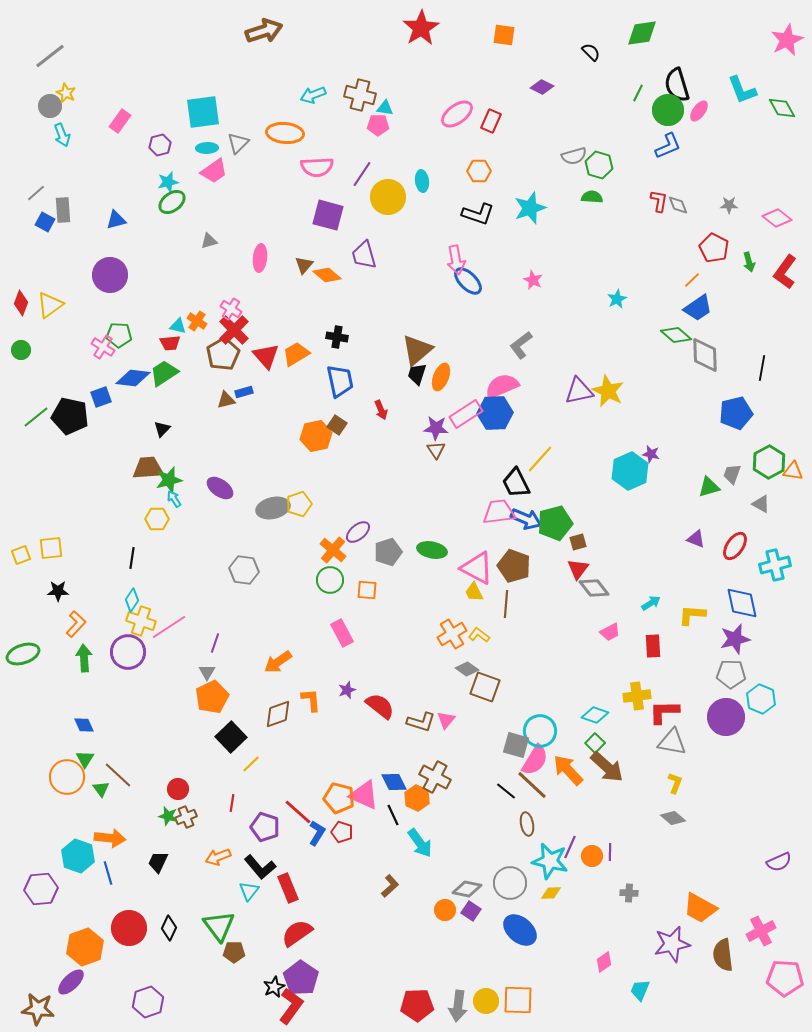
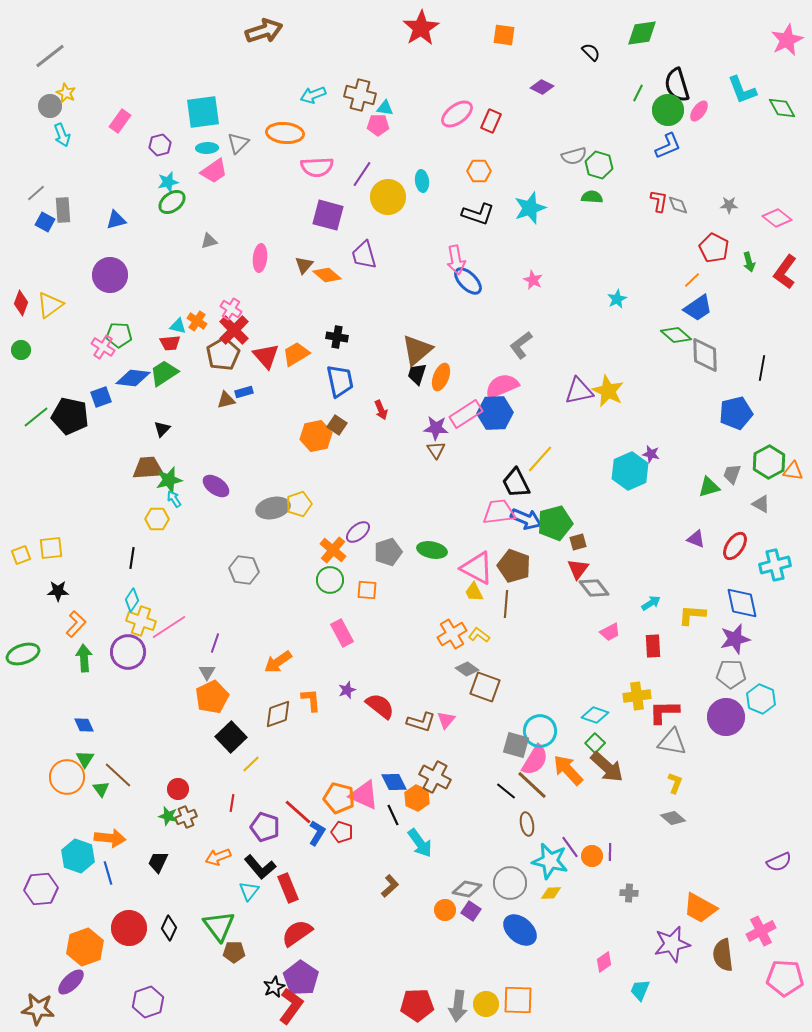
purple ellipse at (220, 488): moved 4 px left, 2 px up
purple line at (570, 847): rotated 60 degrees counterclockwise
yellow circle at (486, 1001): moved 3 px down
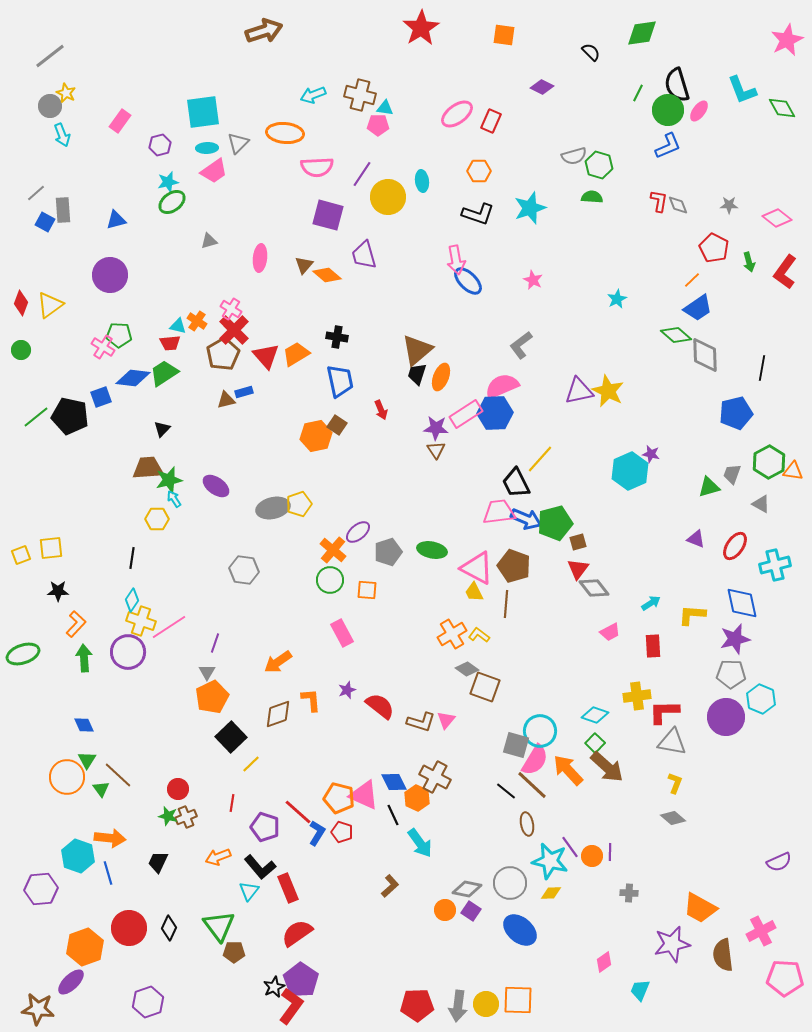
green triangle at (85, 759): moved 2 px right, 1 px down
purple pentagon at (301, 978): moved 2 px down
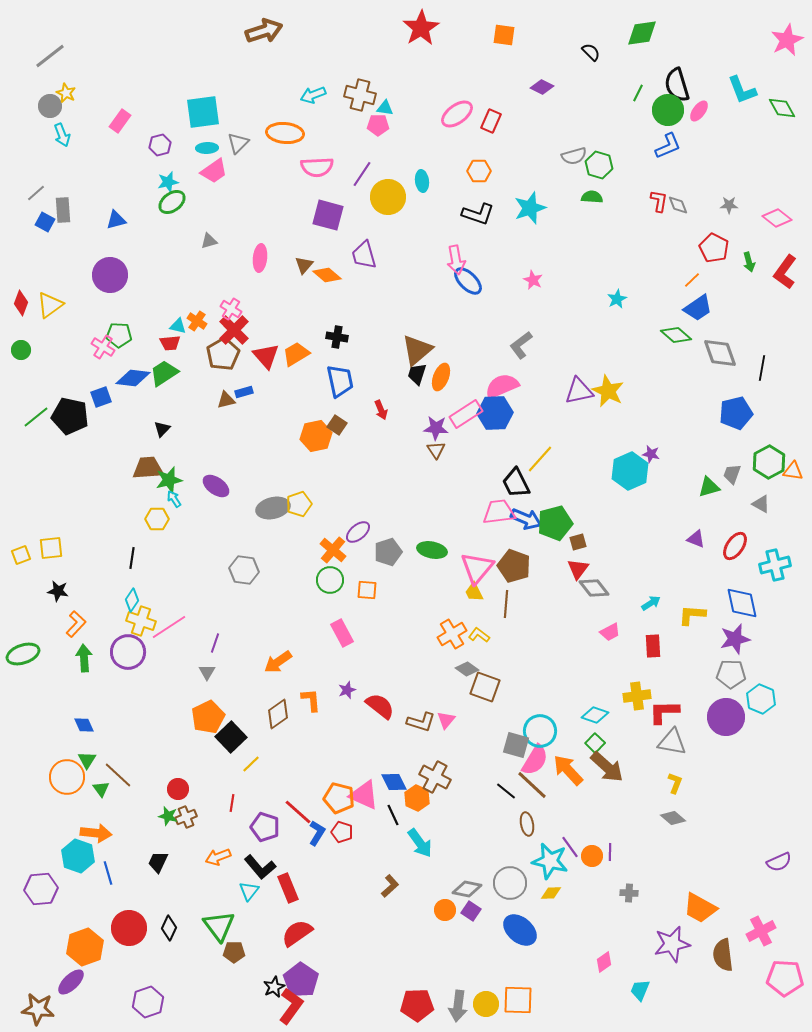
gray diamond at (705, 355): moved 15 px right, 2 px up; rotated 18 degrees counterclockwise
pink triangle at (477, 568): rotated 42 degrees clockwise
black star at (58, 591): rotated 10 degrees clockwise
orange pentagon at (212, 697): moved 4 px left, 20 px down
brown diamond at (278, 714): rotated 16 degrees counterclockwise
orange arrow at (110, 838): moved 14 px left, 5 px up
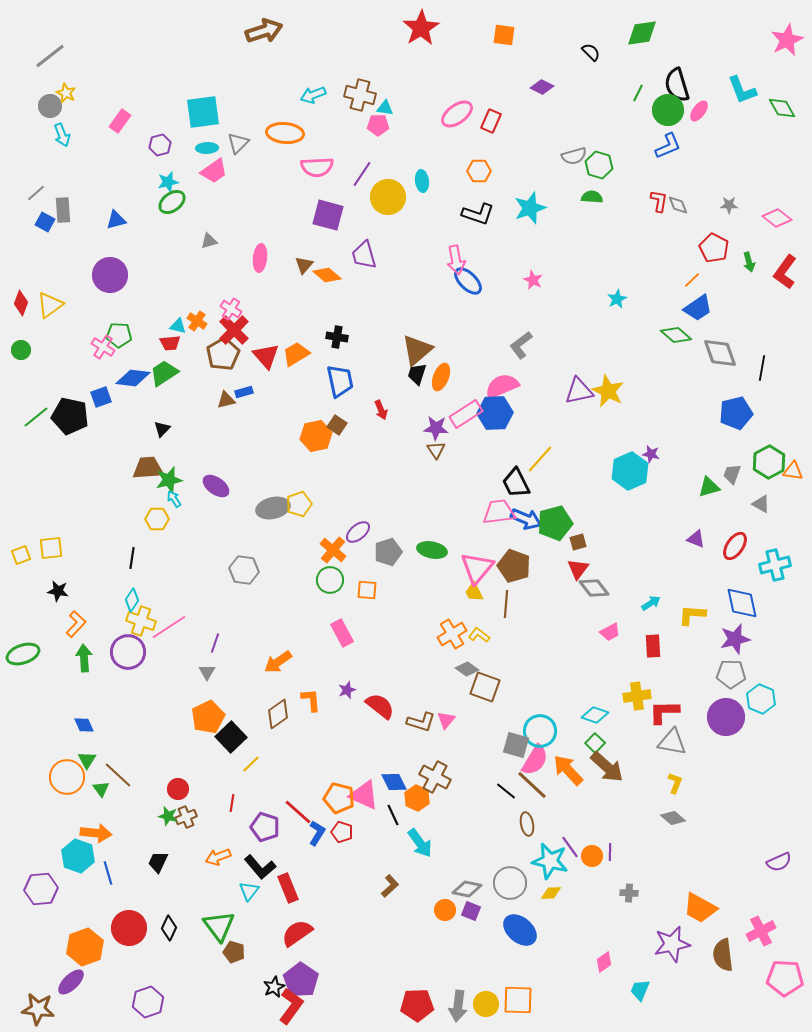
purple square at (471, 911): rotated 12 degrees counterclockwise
brown pentagon at (234, 952): rotated 15 degrees clockwise
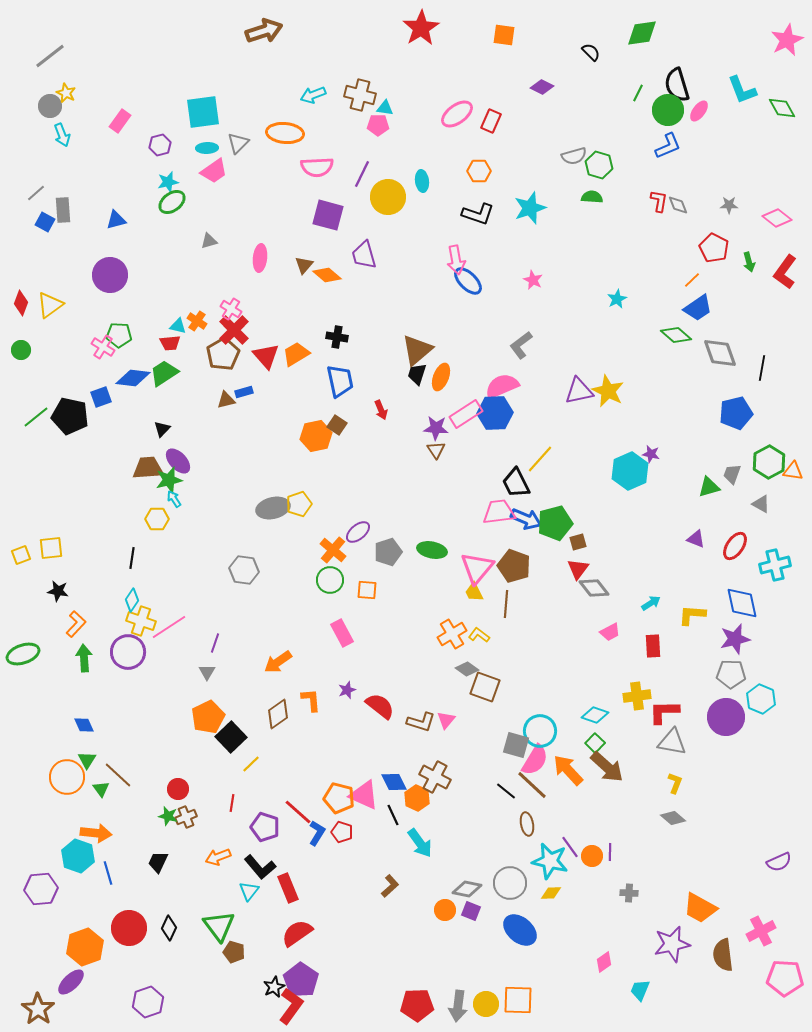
purple line at (362, 174): rotated 8 degrees counterclockwise
purple ellipse at (216, 486): moved 38 px left, 25 px up; rotated 12 degrees clockwise
brown star at (38, 1009): rotated 28 degrees clockwise
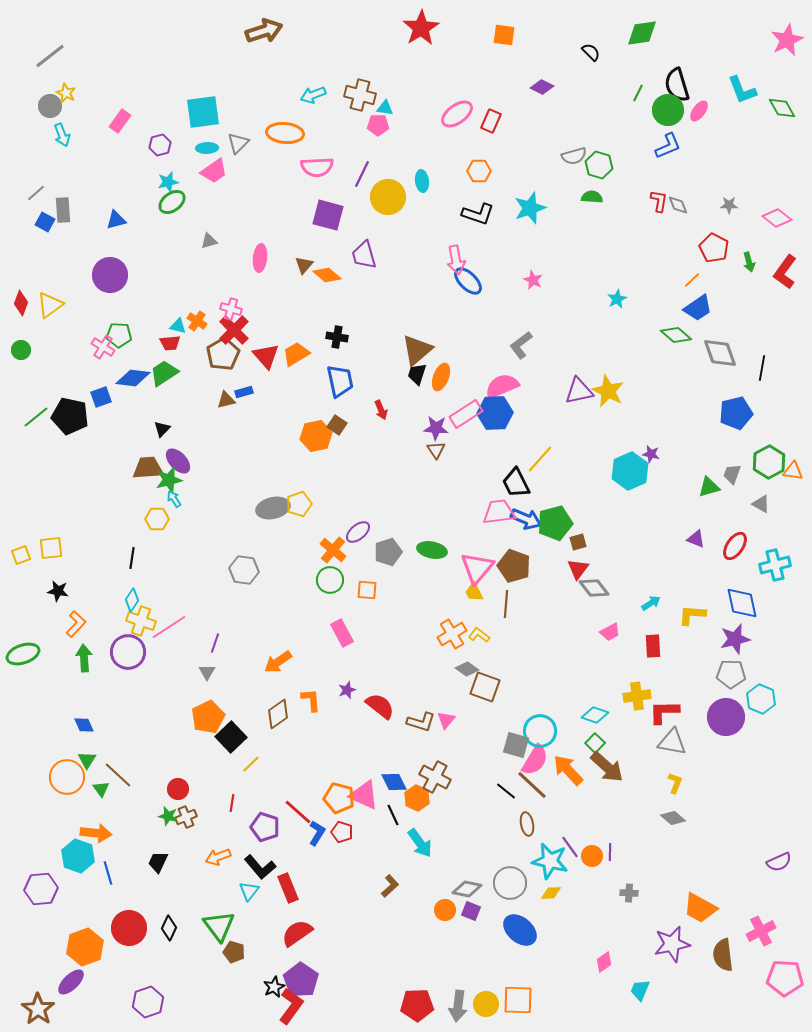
pink cross at (231, 309): rotated 15 degrees counterclockwise
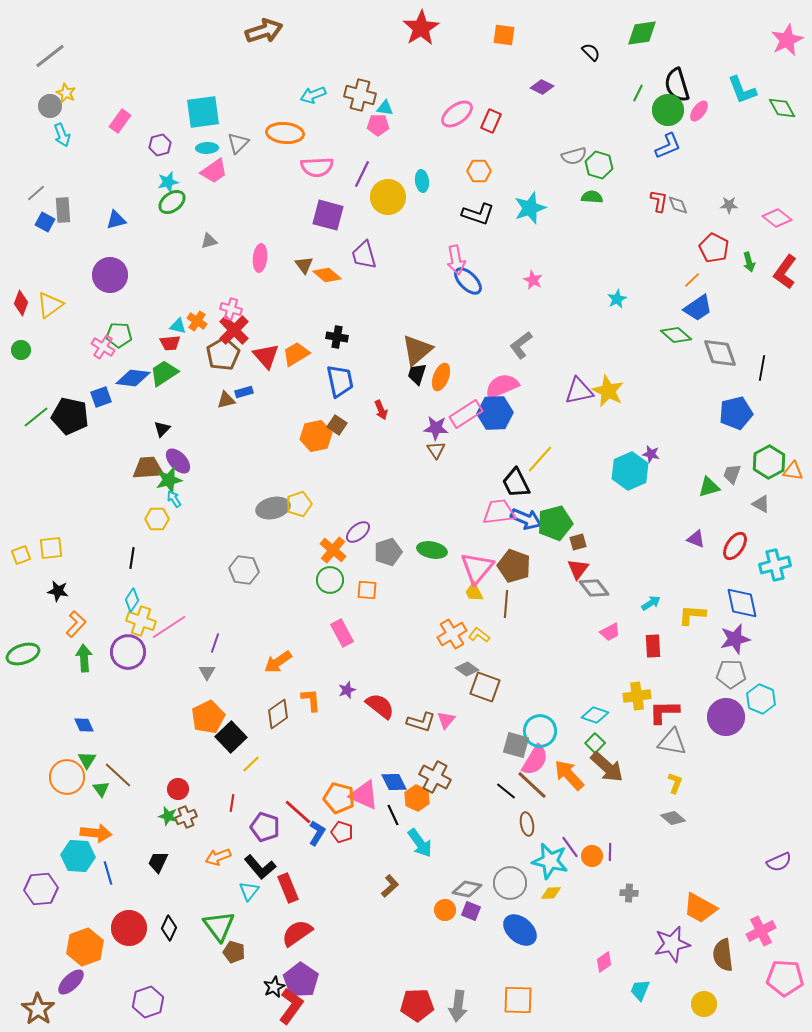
brown triangle at (304, 265): rotated 18 degrees counterclockwise
orange arrow at (568, 770): moved 1 px right, 5 px down
cyan hexagon at (78, 856): rotated 16 degrees counterclockwise
yellow circle at (486, 1004): moved 218 px right
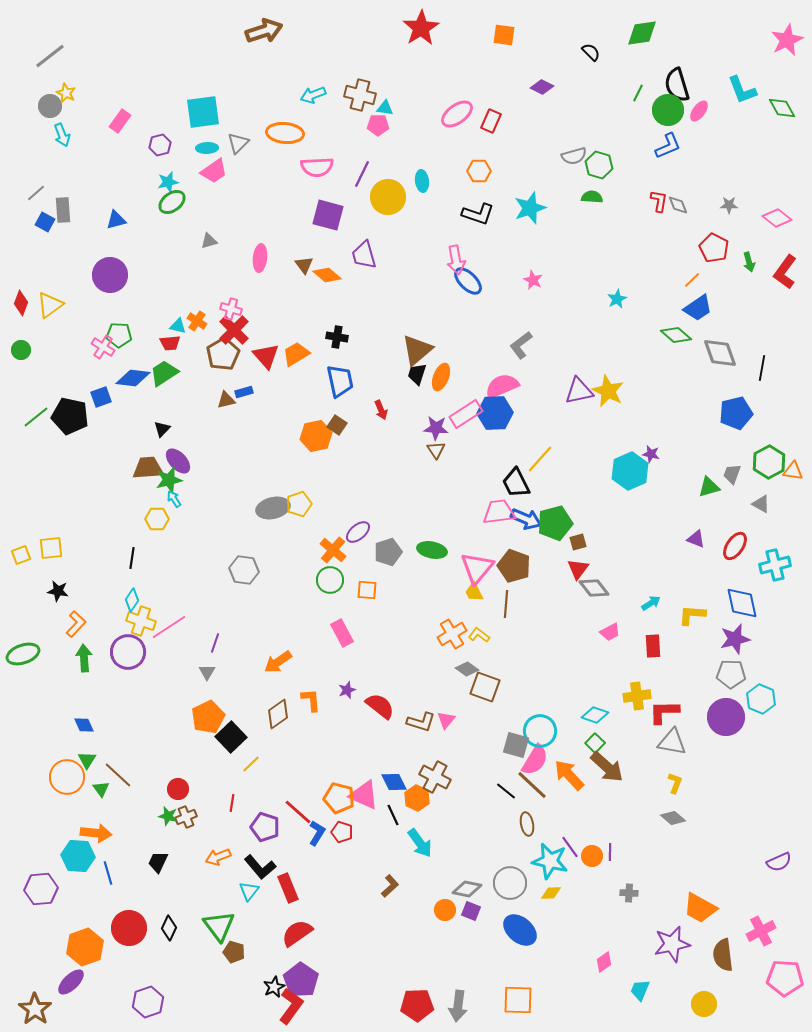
brown star at (38, 1009): moved 3 px left
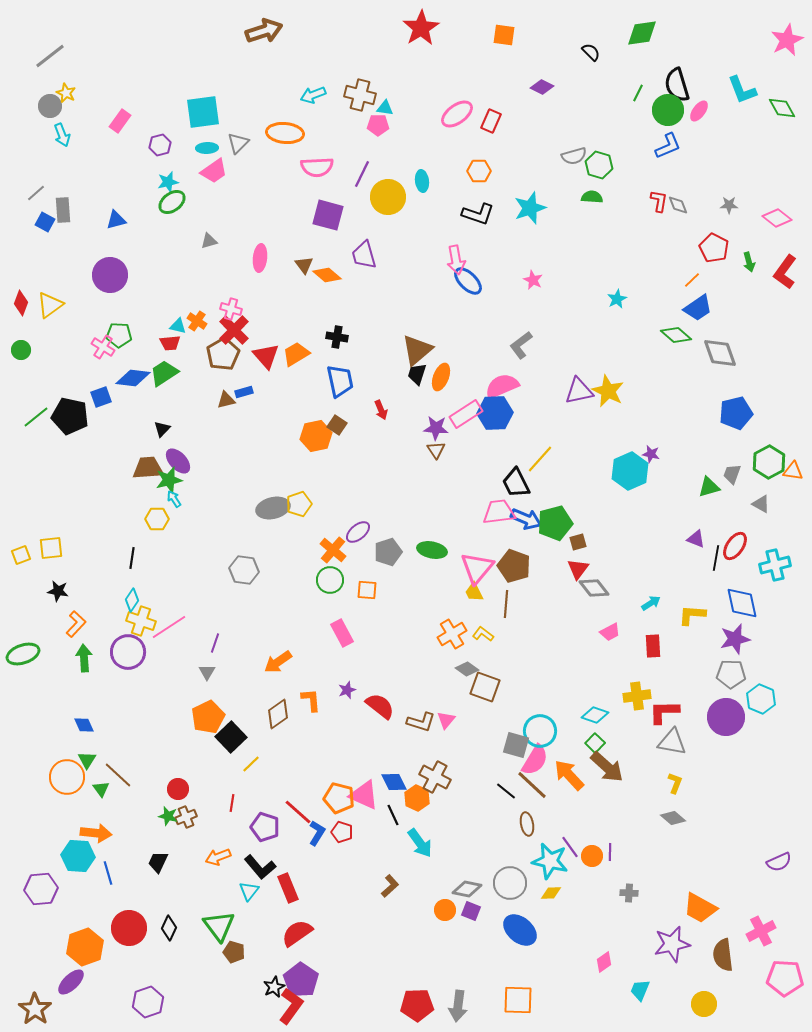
black line at (762, 368): moved 46 px left, 190 px down
yellow L-shape at (479, 635): moved 4 px right, 1 px up
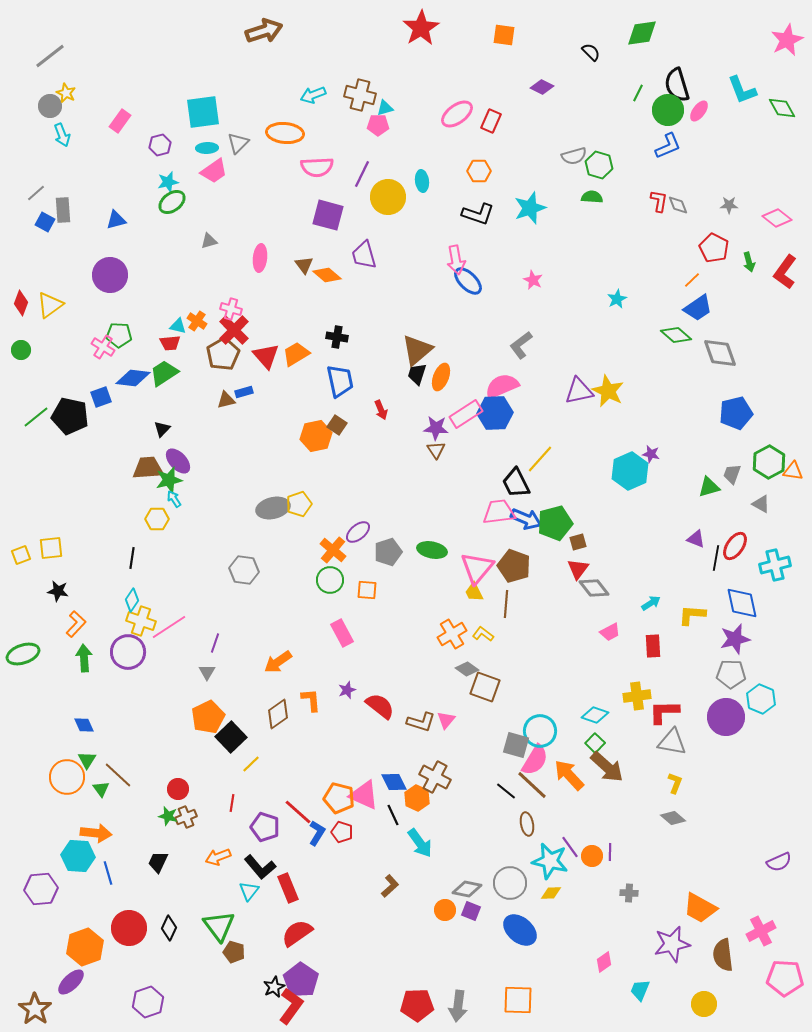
cyan triangle at (385, 108): rotated 24 degrees counterclockwise
